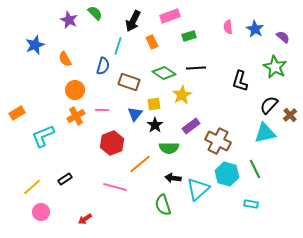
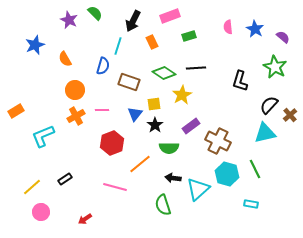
orange rectangle at (17, 113): moved 1 px left, 2 px up
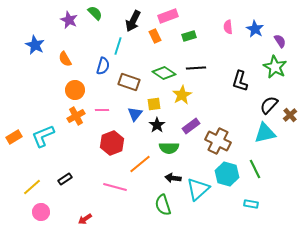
pink rectangle at (170, 16): moved 2 px left
purple semicircle at (283, 37): moved 3 px left, 4 px down; rotated 16 degrees clockwise
orange rectangle at (152, 42): moved 3 px right, 6 px up
blue star at (35, 45): rotated 24 degrees counterclockwise
orange rectangle at (16, 111): moved 2 px left, 26 px down
black star at (155, 125): moved 2 px right
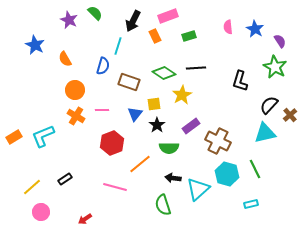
orange cross at (76, 116): rotated 30 degrees counterclockwise
cyan rectangle at (251, 204): rotated 24 degrees counterclockwise
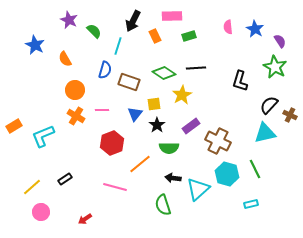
green semicircle at (95, 13): moved 1 px left, 18 px down
pink rectangle at (168, 16): moved 4 px right; rotated 18 degrees clockwise
blue semicircle at (103, 66): moved 2 px right, 4 px down
brown cross at (290, 115): rotated 24 degrees counterclockwise
orange rectangle at (14, 137): moved 11 px up
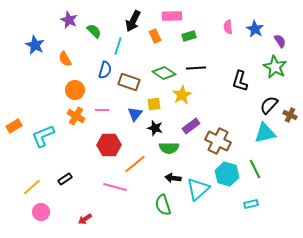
black star at (157, 125): moved 2 px left, 3 px down; rotated 21 degrees counterclockwise
red hexagon at (112, 143): moved 3 px left, 2 px down; rotated 20 degrees clockwise
orange line at (140, 164): moved 5 px left
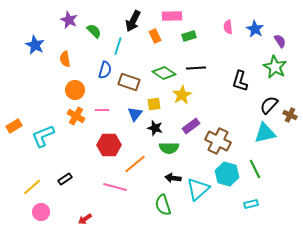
orange semicircle at (65, 59): rotated 21 degrees clockwise
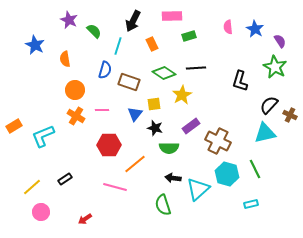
orange rectangle at (155, 36): moved 3 px left, 8 px down
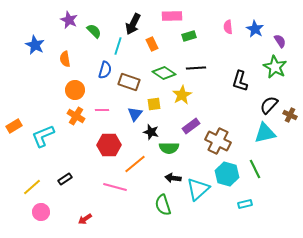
black arrow at (133, 21): moved 3 px down
black star at (155, 128): moved 4 px left, 4 px down
cyan rectangle at (251, 204): moved 6 px left
